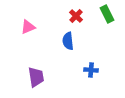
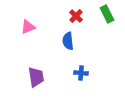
blue cross: moved 10 px left, 3 px down
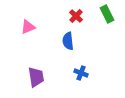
blue cross: rotated 16 degrees clockwise
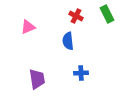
red cross: rotated 16 degrees counterclockwise
blue cross: rotated 24 degrees counterclockwise
purple trapezoid: moved 1 px right, 2 px down
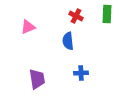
green rectangle: rotated 30 degrees clockwise
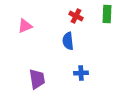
pink triangle: moved 3 px left, 1 px up
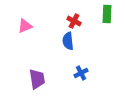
red cross: moved 2 px left, 5 px down
blue cross: rotated 24 degrees counterclockwise
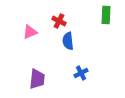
green rectangle: moved 1 px left, 1 px down
red cross: moved 15 px left
pink triangle: moved 5 px right, 6 px down
purple trapezoid: rotated 15 degrees clockwise
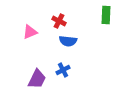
blue semicircle: rotated 78 degrees counterclockwise
blue cross: moved 18 px left, 3 px up
purple trapezoid: rotated 20 degrees clockwise
